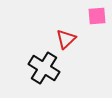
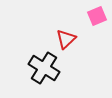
pink square: rotated 18 degrees counterclockwise
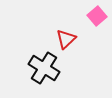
pink square: rotated 18 degrees counterclockwise
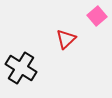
black cross: moved 23 px left
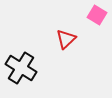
pink square: moved 1 px up; rotated 18 degrees counterclockwise
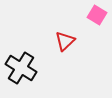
red triangle: moved 1 px left, 2 px down
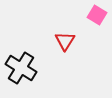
red triangle: rotated 15 degrees counterclockwise
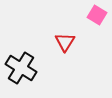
red triangle: moved 1 px down
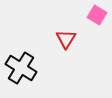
red triangle: moved 1 px right, 3 px up
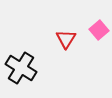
pink square: moved 2 px right, 15 px down; rotated 18 degrees clockwise
